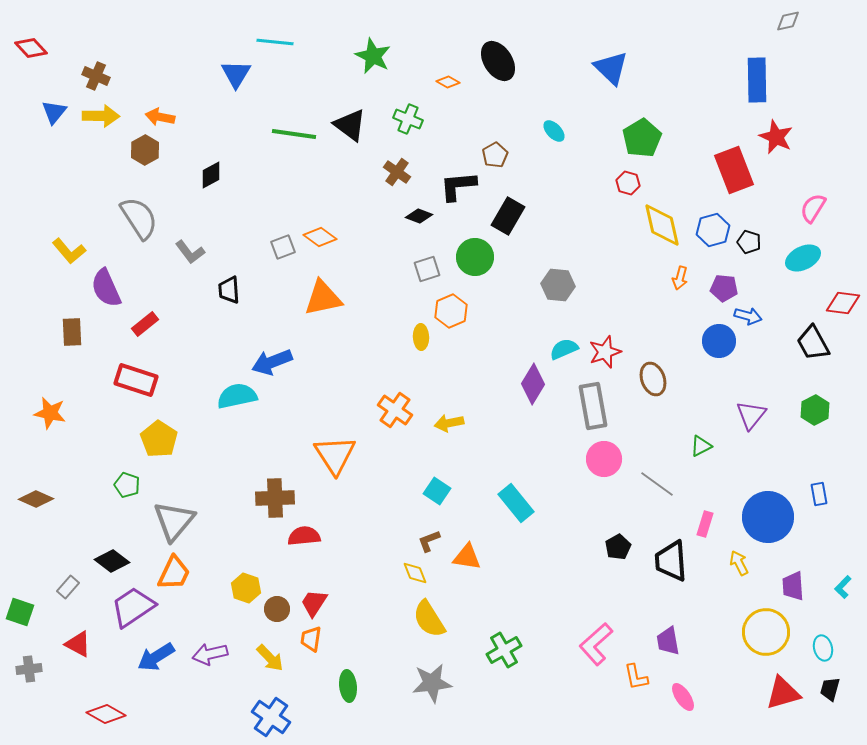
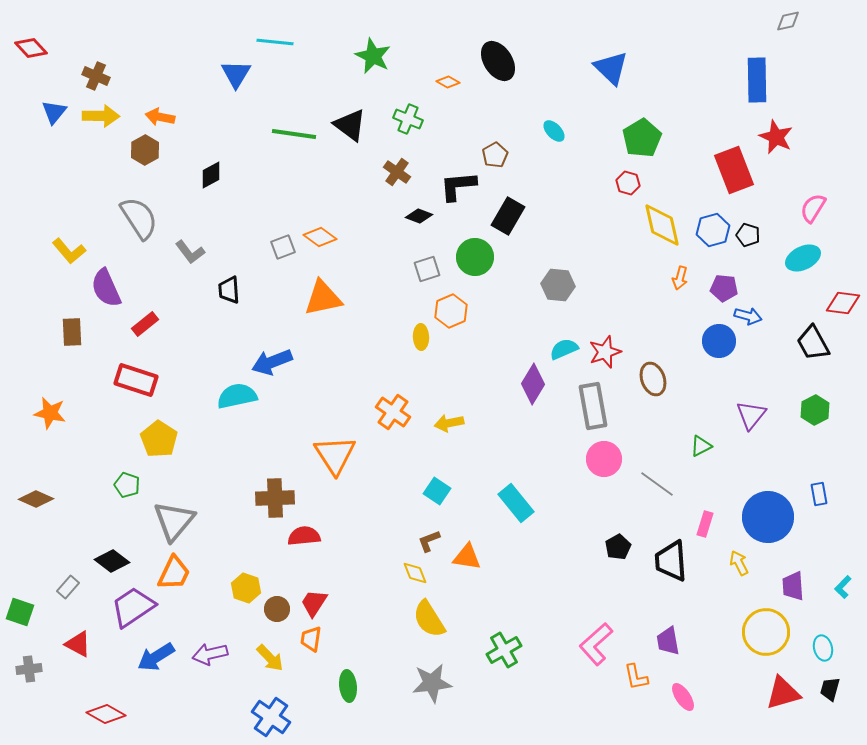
black pentagon at (749, 242): moved 1 px left, 7 px up
orange cross at (395, 410): moved 2 px left, 2 px down
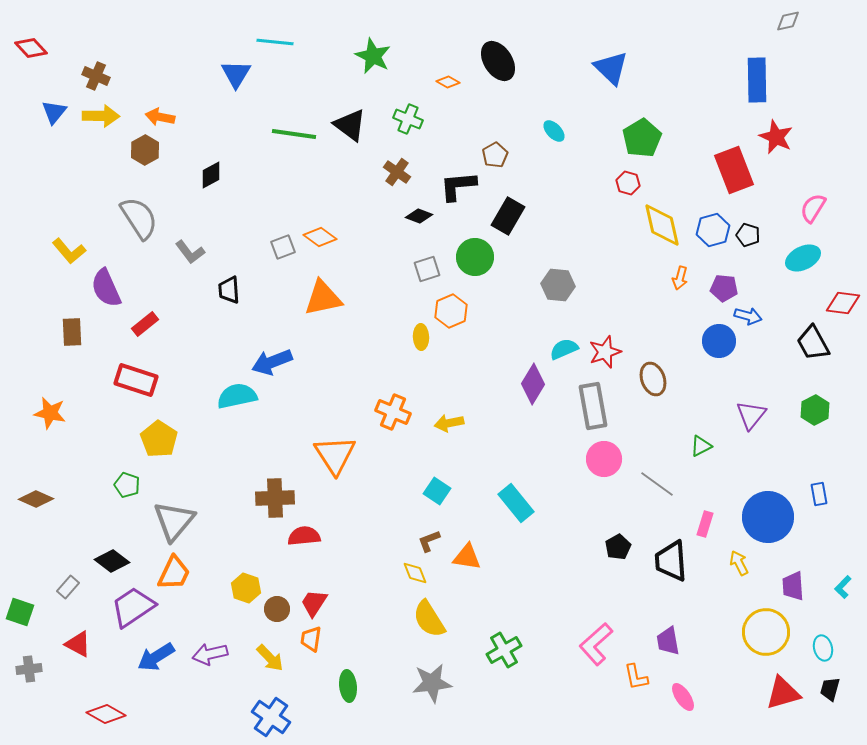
orange cross at (393, 412): rotated 12 degrees counterclockwise
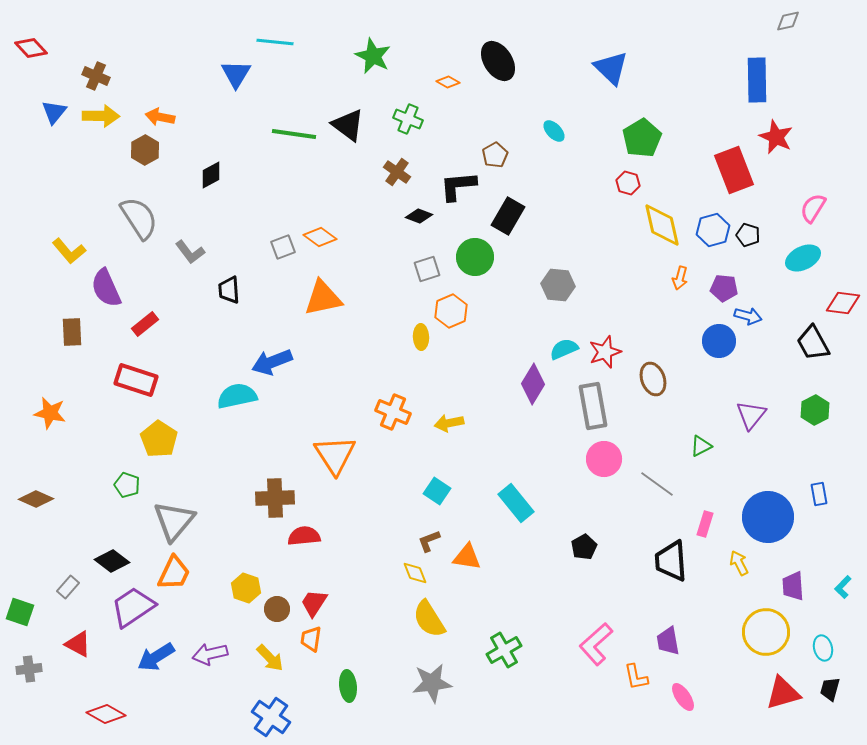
black triangle at (350, 125): moved 2 px left
black pentagon at (618, 547): moved 34 px left
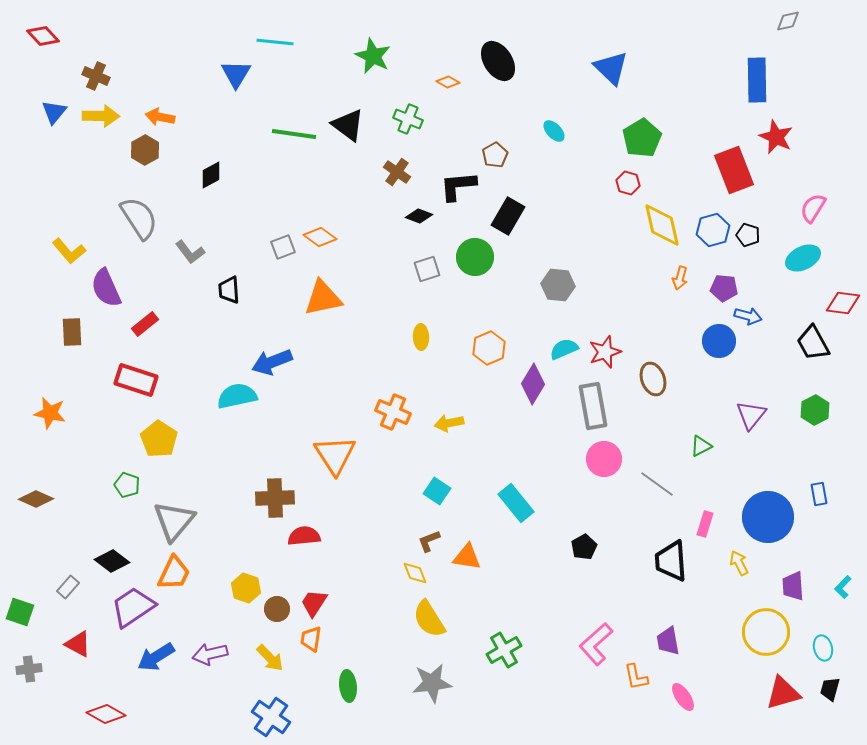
red diamond at (31, 48): moved 12 px right, 12 px up
orange hexagon at (451, 311): moved 38 px right, 37 px down
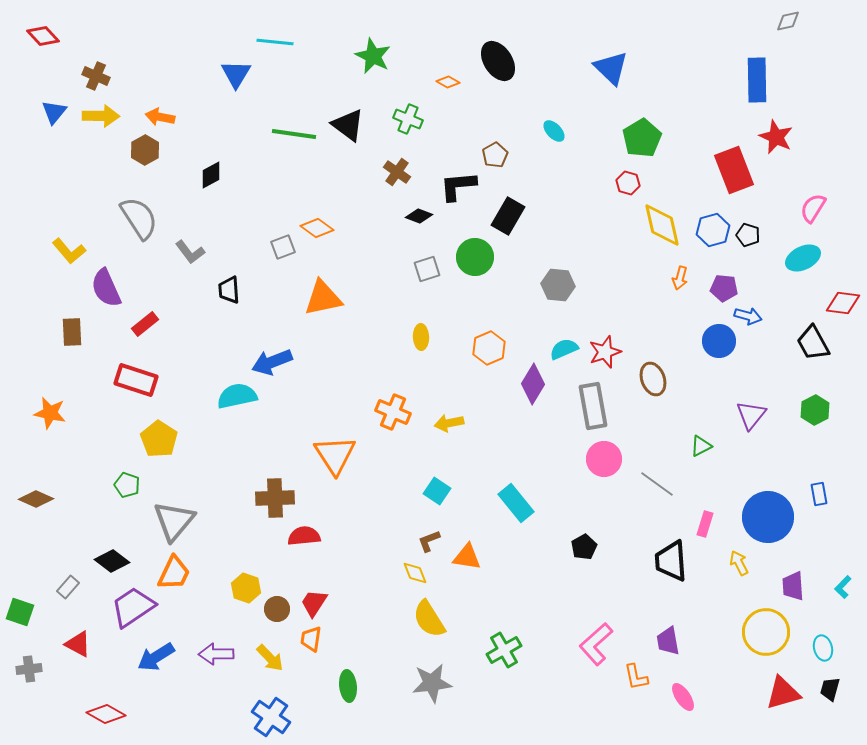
orange diamond at (320, 237): moved 3 px left, 9 px up
purple arrow at (210, 654): moved 6 px right; rotated 12 degrees clockwise
